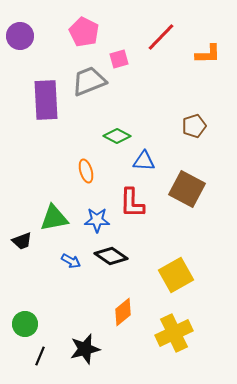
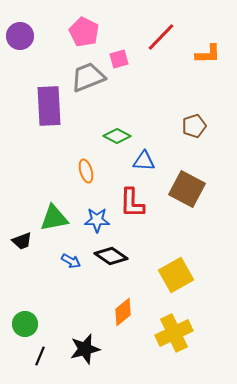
gray trapezoid: moved 1 px left, 4 px up
purple rectangle: moved 3 px right, 6 px down
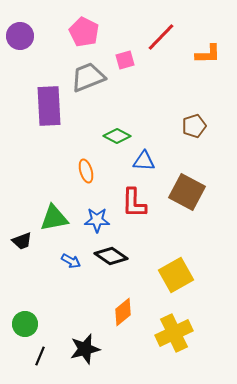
pink square: moved 6 px right, 1 px down
brown square: moved 3 px down
red L-shape: moved 2 px right
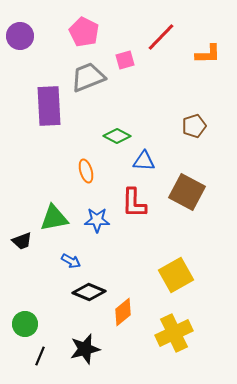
black diamond: moved 22 px left, 36 px down; rotated 12 degrees counterclockwise
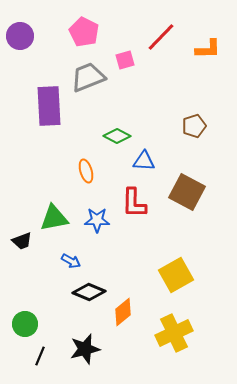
orange L-shape: moved 5 px up
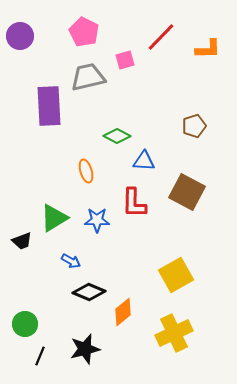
gray trapezoid: rotated 9 degrees clockwise
green triangle: rotated 20 degrees counterclockwise
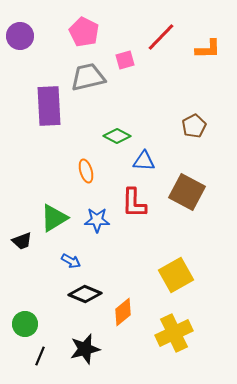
brown pentagon: rotated 10 degrees counterclockwise
black diamond: moved 4 px left, 2 px down
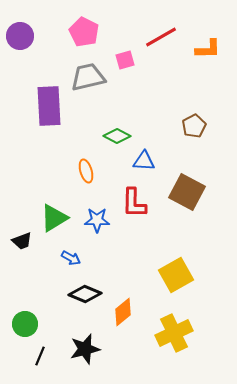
red line: rotated 16 degrees clockwise
blue arrow: moved 3 px up
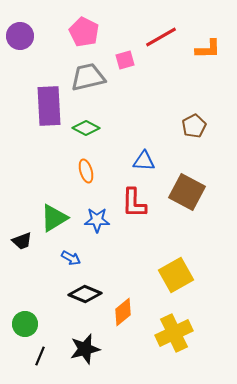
green diamond: moved 31 px left, 8 px up
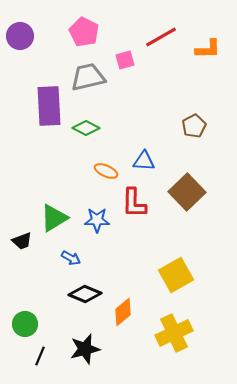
orange ellipse: moved 20 px right; rotated 50 degrees counterclockwise
brown square: rotated 18 degrees clockwise
